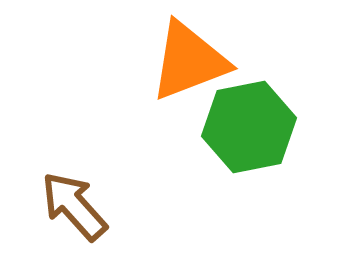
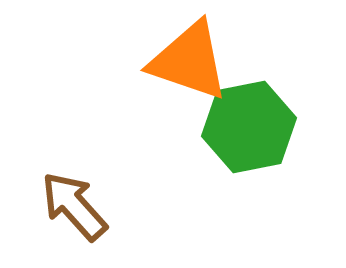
orange triangle: rotated 40 degrees clockwise
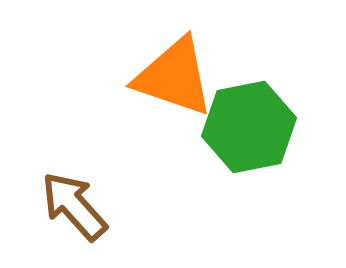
orange triangle: moved 15 px left, 16 px down
